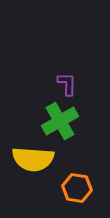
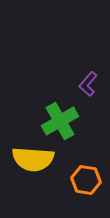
purple L-shape: moved 21 px right; rotated 140 degrees counterclockwise
orange hexagon: moved 9 px right, 8 px up
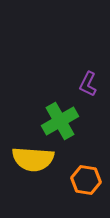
purple L-shape: rotated 15 degrees counterclockwise
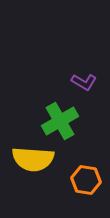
purple L-shape: moved 4 px left, 2 px up; rotated 85 degrees counterclockwise
